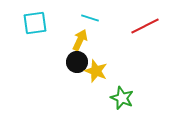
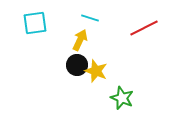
red line: moved 1 px left, 2 px down
black circle: moved 3 px down
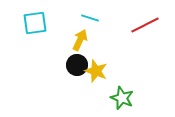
red line: moved 1 px right, 3 px up
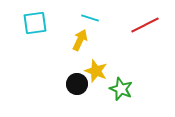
black circle: moved 19 px down
green star: moved 1 px left, 9 px up
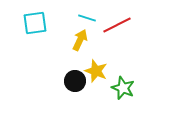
cyan line: moved 3 px left
red line: moved 28 px left
black circle: moved 2 px left, 3 px up
green star: moved 2 px right, 1 px up
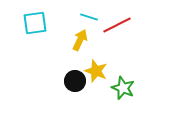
cyan line: moved 2 px right, 1 px up
